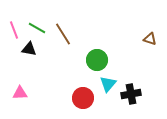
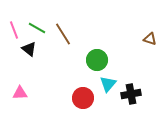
black triangle: rotated 28 degrees clockwise
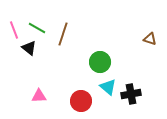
brown line: rotated 50 degrees clockwise
black triangle: moved 1 px up
green circle: moved 3 px right, 2 px down
cyan triangle: moved 3 px down; rotated 30 degrees counterclockwise
pink triangle: moved 19 px right, 3 px down
red circle: moved 2 px left, 3 px down
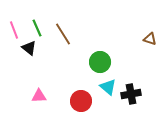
green line: rotated 36 degrees clockwise
brown line: rotated 50 degrees counterclockwise
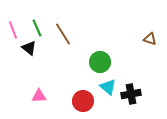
pink line: moved 1 px left
red circle: moved 2 px right
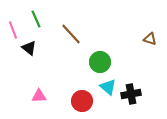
green line: moved 1 px left, 9 px up
brown line: moved 8 px right; rotated 10 degrees counterclockwise
red circle: moved 1 px left
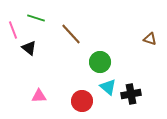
green line: moved 1 px up; rotated 48 degrees counterclockwise
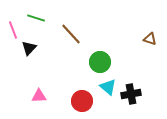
black triangle: rotated 35 degrees clockwise
